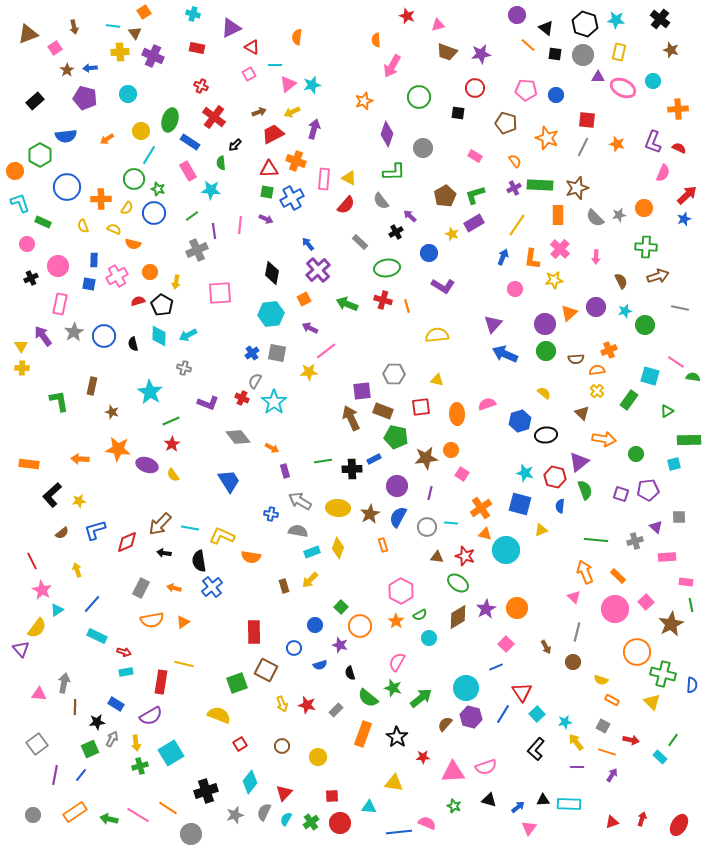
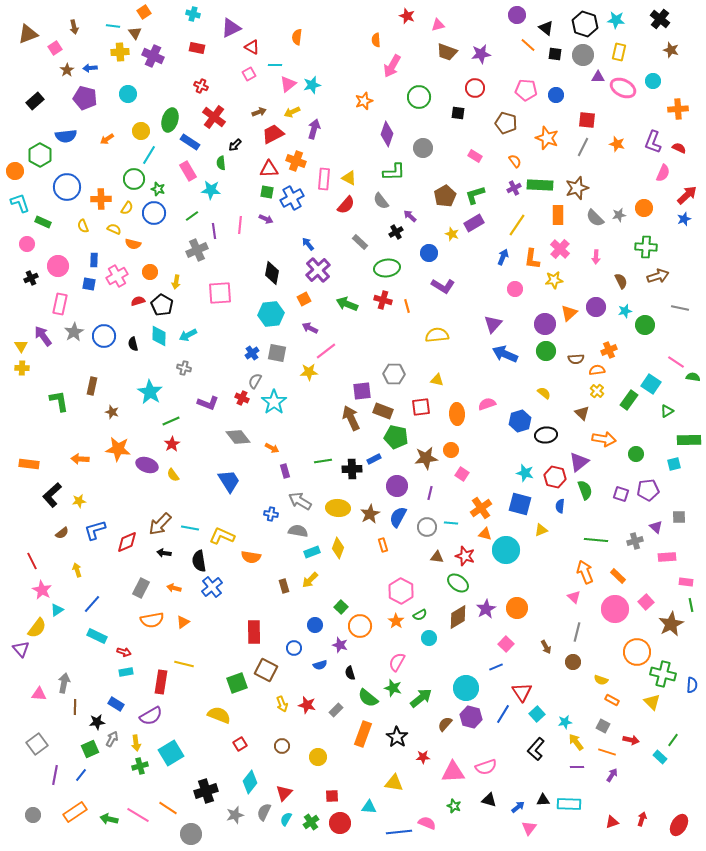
cyan square at (650, 376): moved 1 px right, 8 px down; rotated 18 degrees clockwise
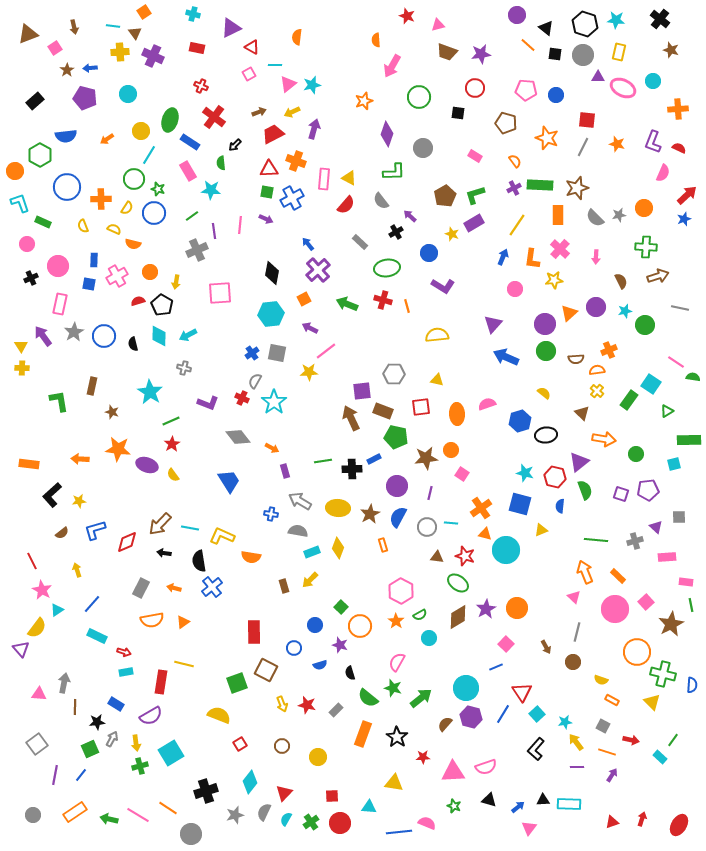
blue arrow at (505, 354): moved 1 px right, 3 px down
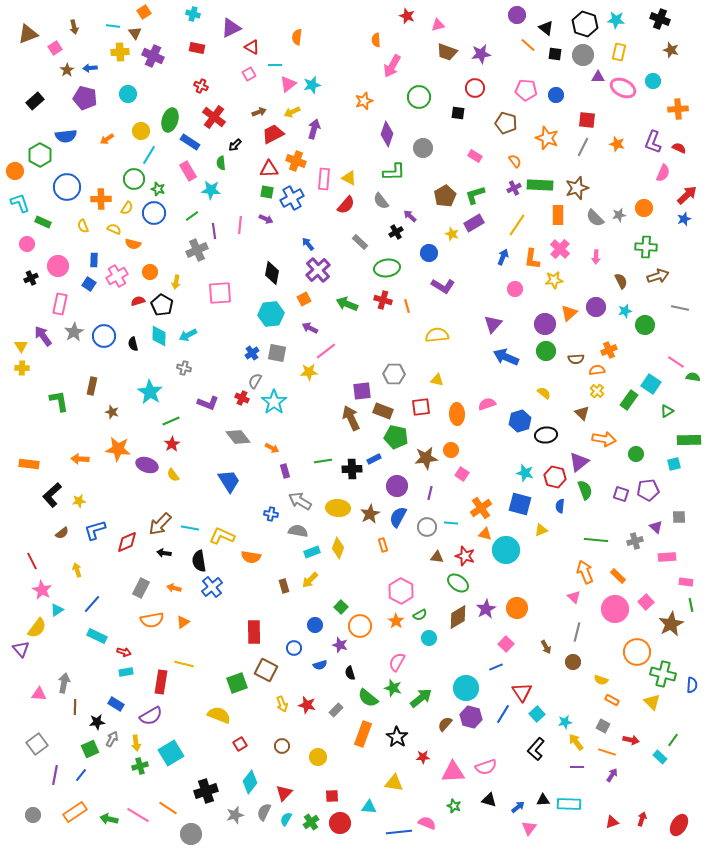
black cross at (660, 19): rotated 18 degrees counterclockwise
blue square at (89, 284): rotated 24 degrees clockwise
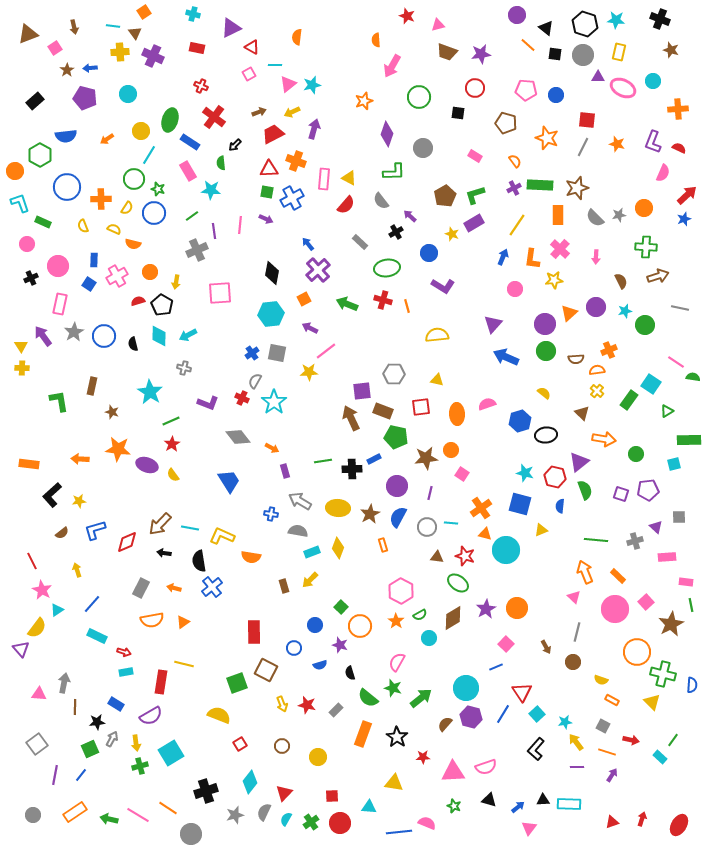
brown diamond at (458, 617): moved 5 px left, 1 px down
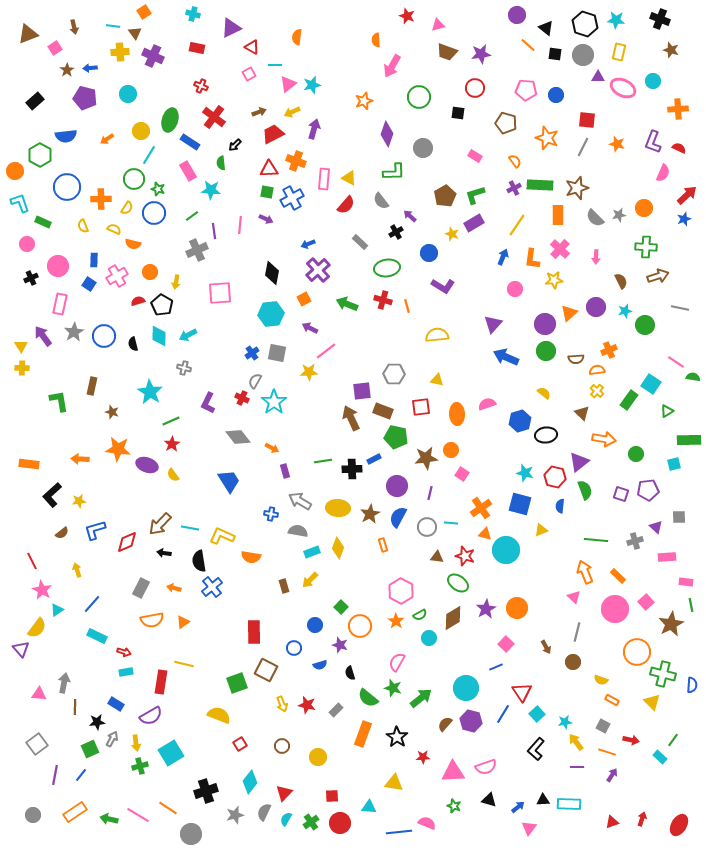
blue arrow at (308, 244): rotated 72 degrees counterclockwise
purple L-shape at (208, 403): rotated 95 degrees clockwise
purple hexagon at (471, 717): moved 4 px down
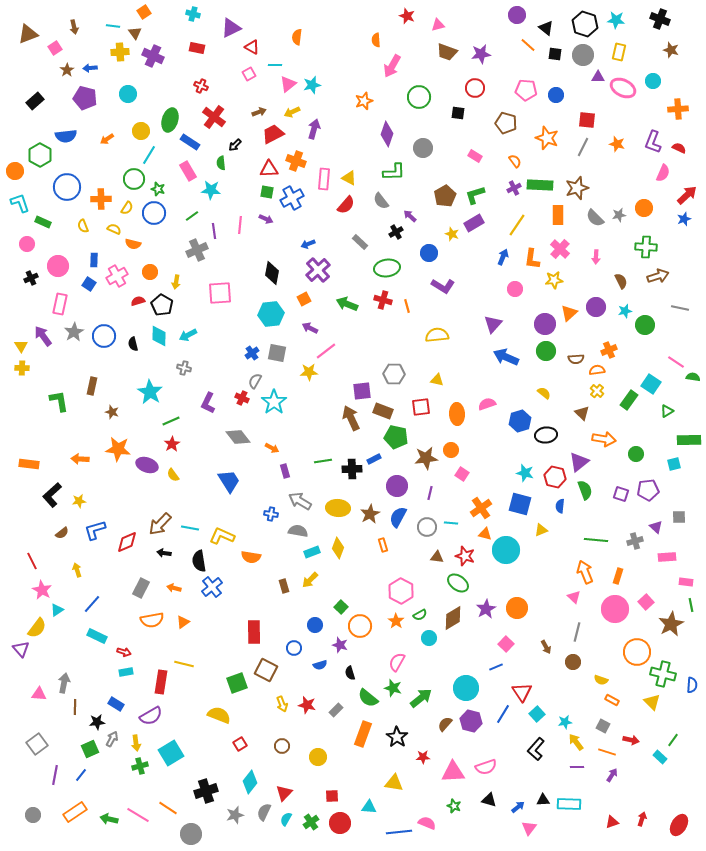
orange rectangle at (618, 576): rotated 63 degrees clockwise
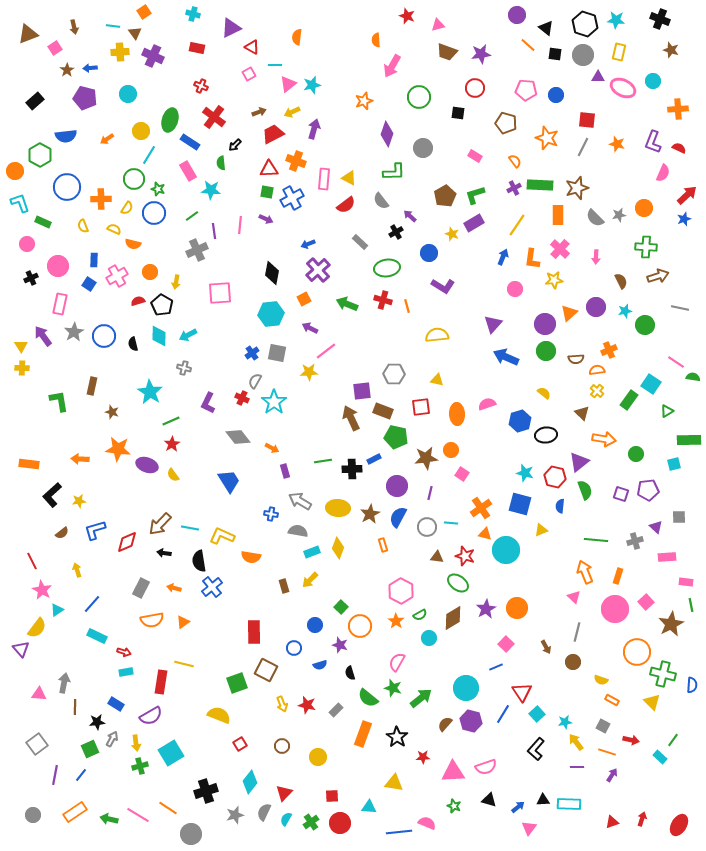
red semicircle at (346, 205): rotated 12 degrees clockwise
